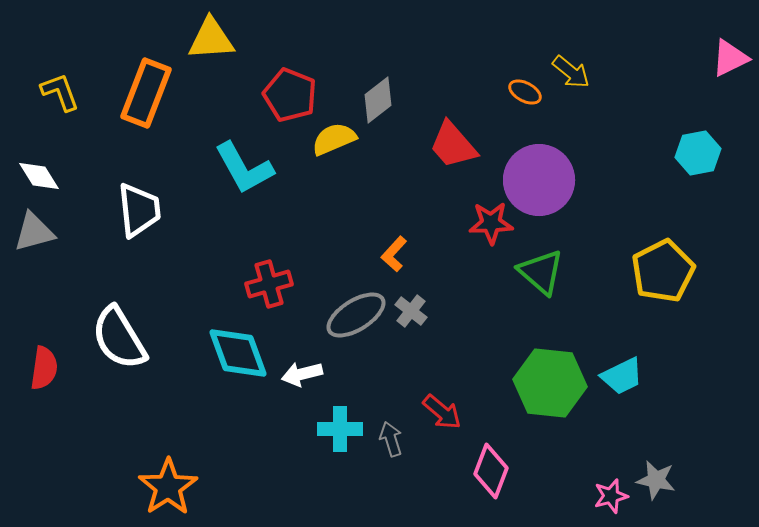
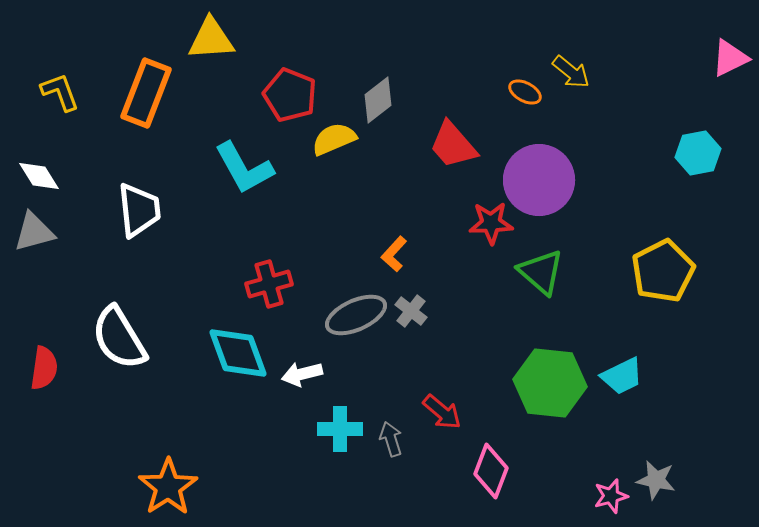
gray ellipse: rotated 8 degrees clockwise
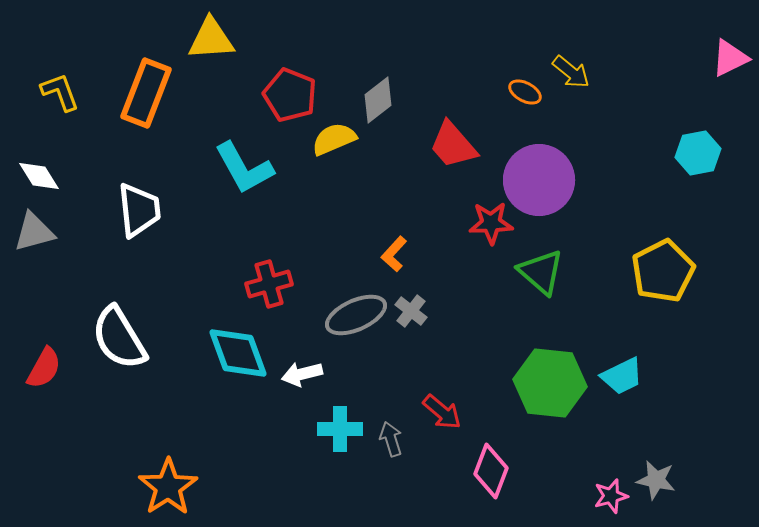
red semicircle: rotated 21 degrees clockwise
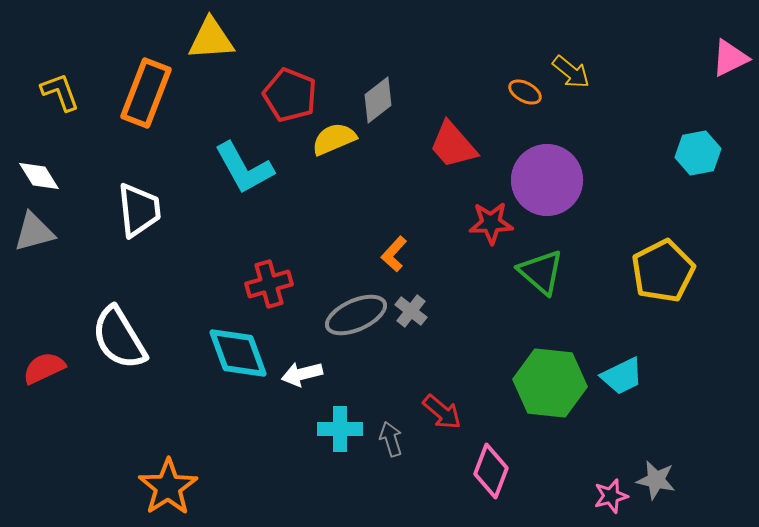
purple circle: moved 8 px right
red semicircle: rotated 144 degrees counterclockwise
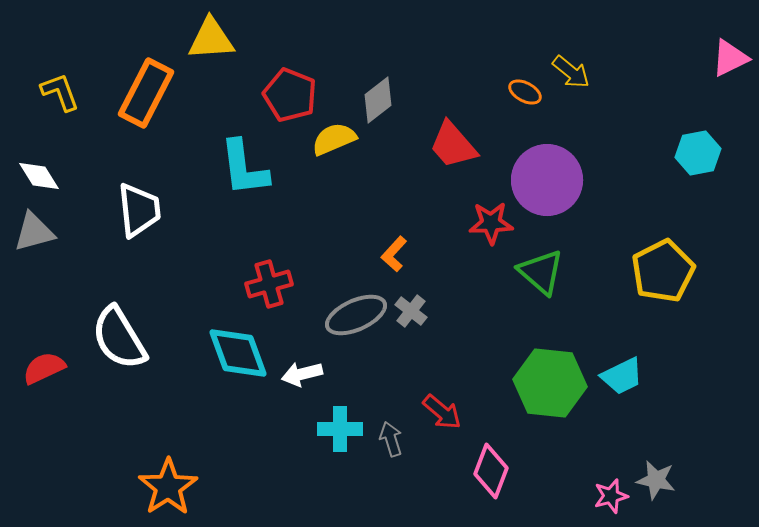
orange rectangle: rotated 6 degrees clockwise
cyan L-shape: rotated 22 degrees clockwise
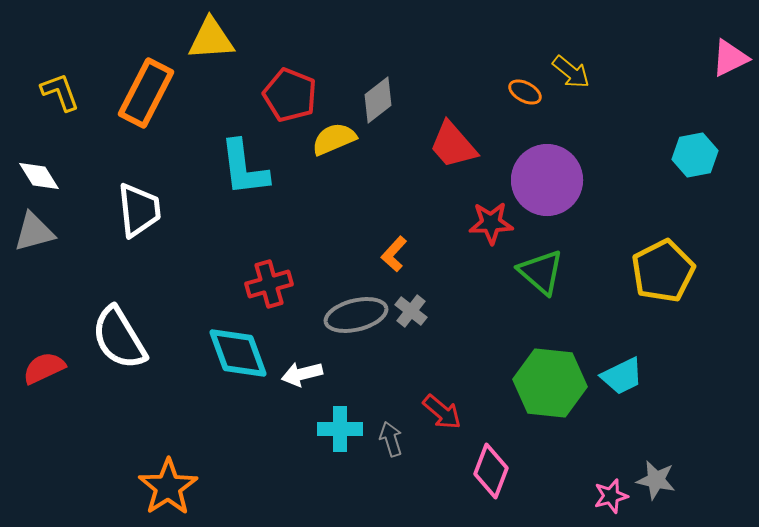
cyan hexagon: moved 3 px left, 2 px down
gray ellipse: rotated 10 degrees clockwise
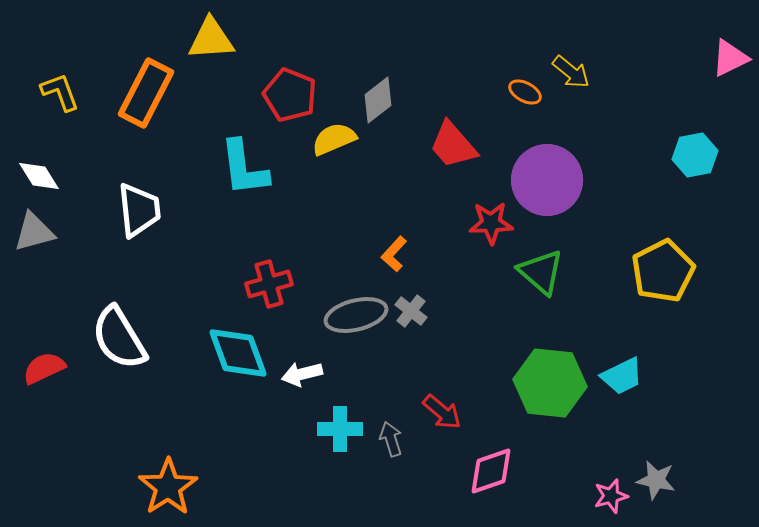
pink diamond: rotated 50 degrees clockwise
